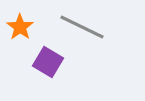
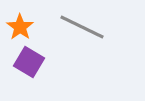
purple square: moved 19 px left
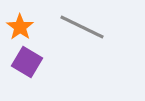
purple square: moved 2 px left
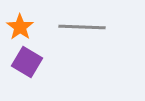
gray line: rotated 24 degrees counterclockwise
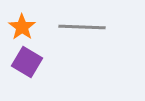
orange star: moved 2 px right
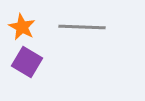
orange star: rotated 8 degrees counterclockwise
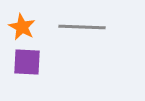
purple square: rotated 28 degrees counterclockwise
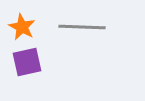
purple square: rotated 16 degrees counterclockwise
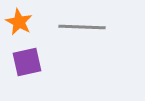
orange star: moved 3 px left, 5 px up
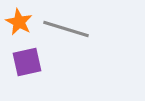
gray line: moved 16 px left, 2 px down; rotated 15 degrees clockwise
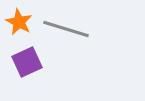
purple square: rotated 12 degrees counterclockwise
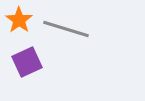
orange star: moved 2 px up; rotated 8 degrees clockwise
